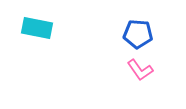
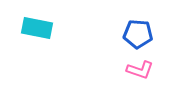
pink L-shape: rotated 36 degrees counterclockwise
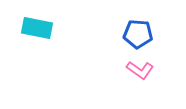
pink L-shape: rotated 16 degrees clockwise
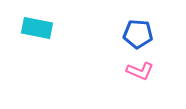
pink L-shape: moved 1 px down; rotated 12 degrees counterclockwise
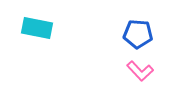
pink L-shape: rotated 24 degrees clockwise
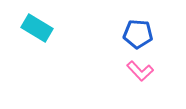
cyan rectangle: rotated 20 degrees clockwise
